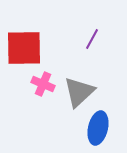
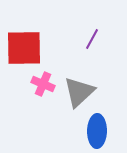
blue ellipse: moved 1 px left, 3 px down; rotated 12 degrees counterclockwise
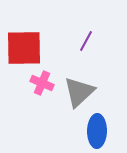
purple line: moved 6 px left, 2 px down
pink cross: moved 1 px left, 1 px up
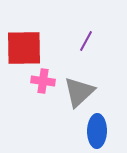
pink cross: moved 1 px right, 2 px up; rotated 15 degrees counterclockwise
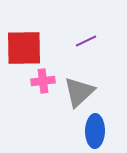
purple line: rotated 35 degrees clockwise
pink cross: rotated 15 degrees counterclockwise
blue ellipse: moved 2 px left
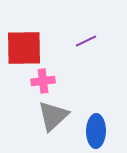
gray triangle: moved 26 px left, 24 px down
blue ellipse: moved 1 px right
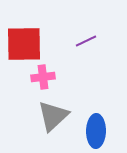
red square: moved 4 px up
pink cross: moved 4 px up
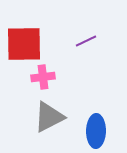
gray triangle: moved 4 px left, 1 px down; rotated 16 degrees clockwise
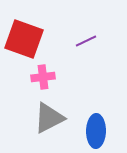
red square: moved 5 px up; rotated 21 degrees clockwise
gray triangle: moved 1 px down
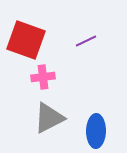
red square: moved 2 px right, 1 px down
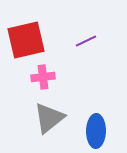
red square: rotated 33 degrees counterclockwise
gray triangle: rotated 12 degrees counterclockwise
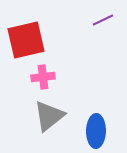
purple line: moved 17 px right, 21 px up
gray triangle: moved 2 px up
